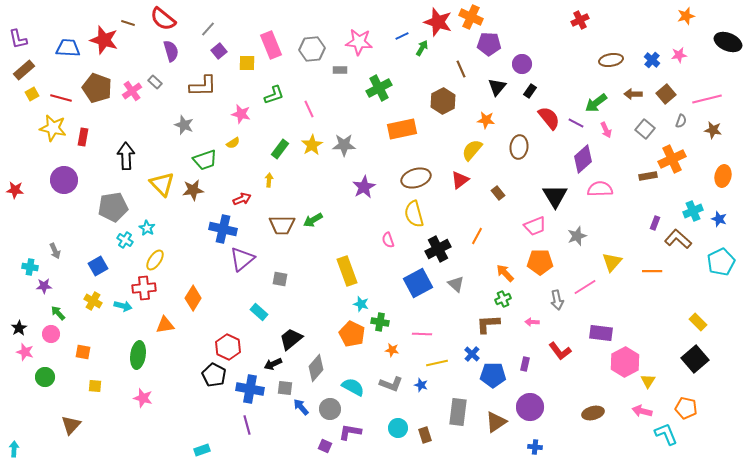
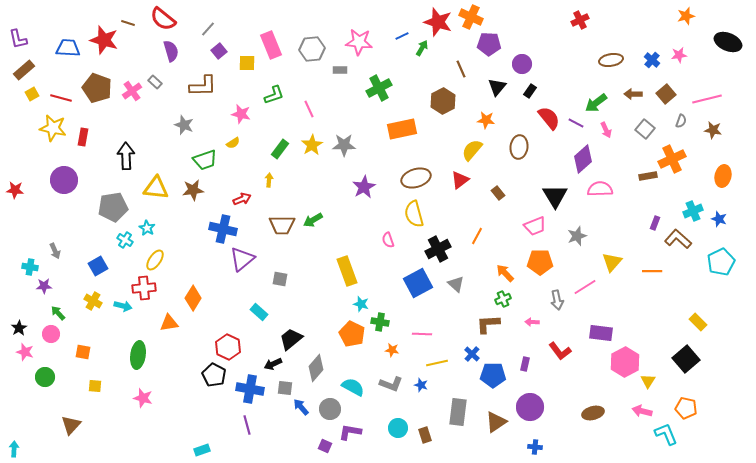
yellow triangle at (162, 184): moved 6 px left, 4 px down; rotated 40 degrees counterclockwise
orange triangle at (165, 325): moved 4 px right, 2 px up
black square at (695, 359): moved 9 px left
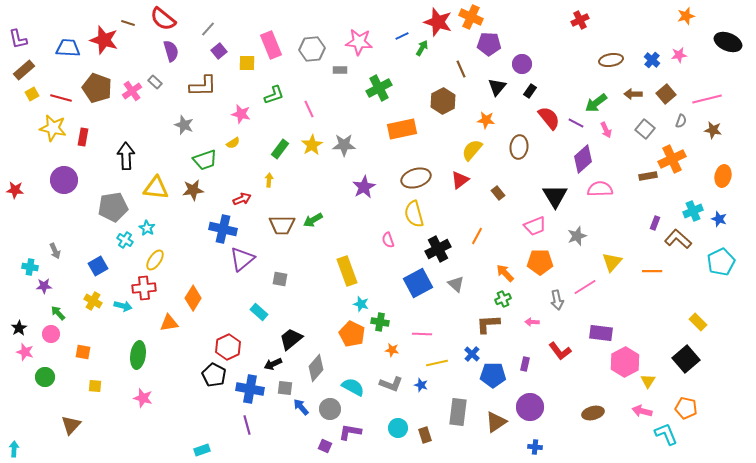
red hexagon at (228, 347): rotated 10 degrees clockwise
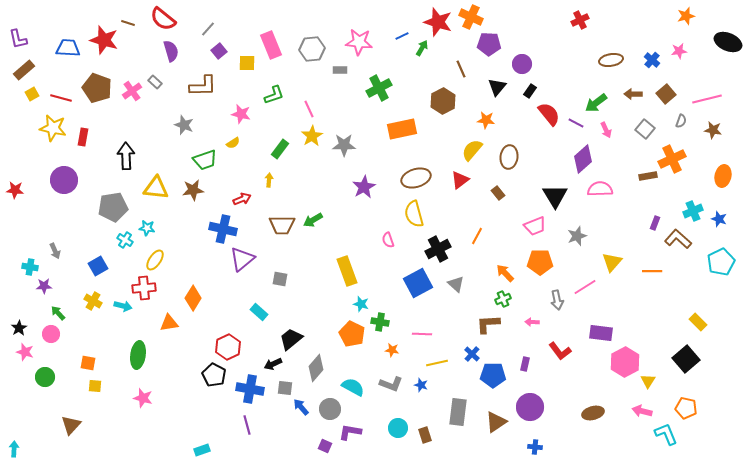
pink star at (679, 55): moved 4 px up
red semicircle at (549, 118): moved 4 px up
yellow star at (312, 145): moved 9 px up
brown ellipse at (519, 147): moved 10 px left, 10 px down
cyan star at (147, 228): rotated 21 degrees counterclockwise
orange square at (83, 352): moved 5 px right, 11 px down
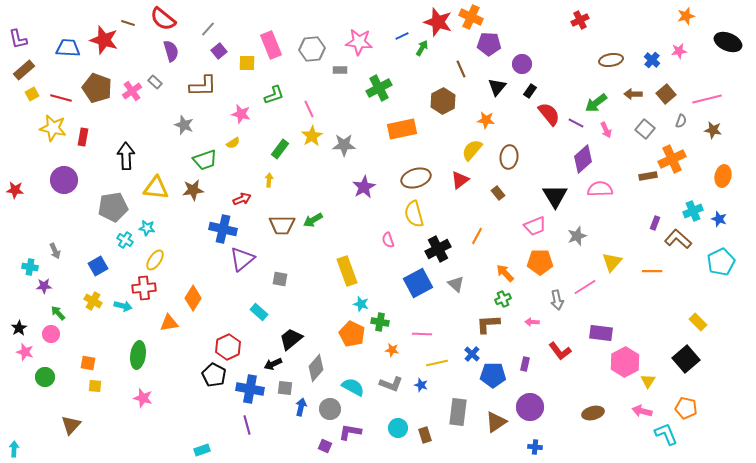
blue arrow at (301, 407): rotated 54 degrees clockwise
